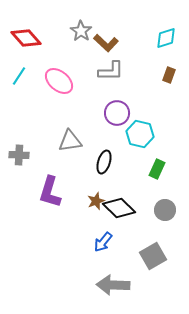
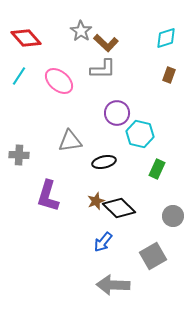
gray L-shape: moved 8 px left, 2 px up
black ellipse: rotated 60 degrees clockwise
purple L-shape: moved 2 px left, 4 px down
gray circle: moved 8 px right, 6 px down
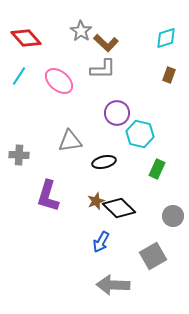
blue arrow: moved 2 px left; rotated 10 degrees counterclockwise
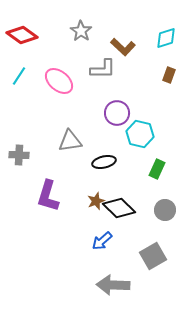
red diamond: moved 4 px left, 3 px up; rotated 12 degrees counterclockwise
brown L-shape: moved 17 px right, 4 px down
gray circle: moved 8 px left, 6 px up
blue arrow: moved 1 px right, 1 px up; rotated 20 degrees clockwise
